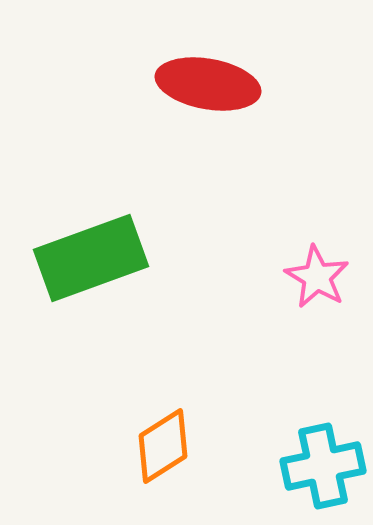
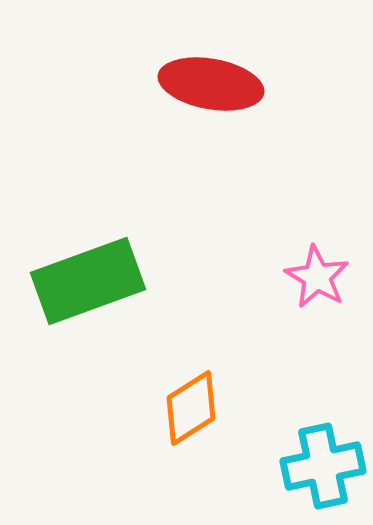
red ellipse: moved 3 px right
green rectangle: moved 3 px left, 23 px down
orange diamond: moved 28 px right, 38 px up
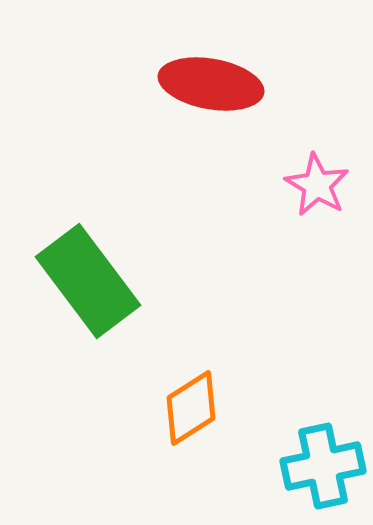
pink star: moved 92 px up
green rectangle: rotated 73 degrees clockwise
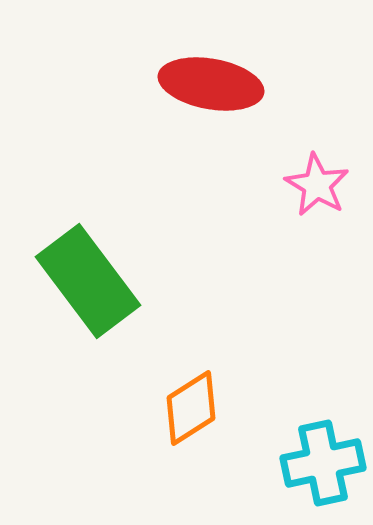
cyan cross: moved 3 px up
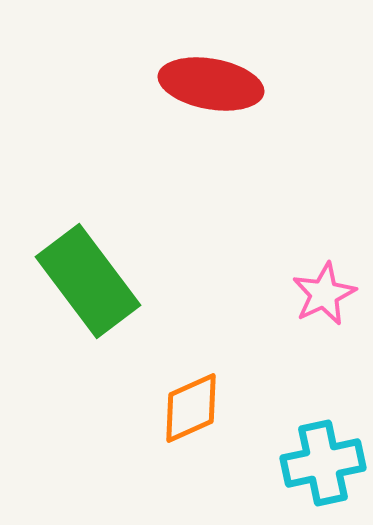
pink star: moved 7 px right, 109 px down; rotated 16 degrees clockwise
orange diamond: rotated 8 degrees clockwise
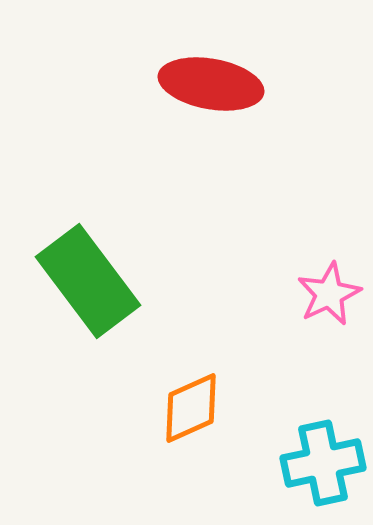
pink star: moved 5 px right
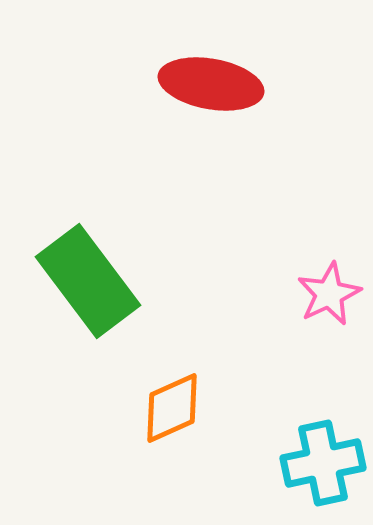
orange diamond: moved 19 px left
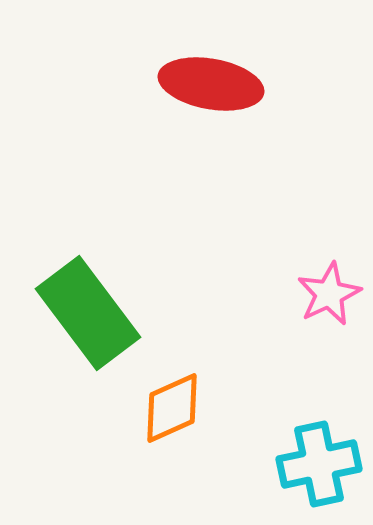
green rectangle: moved 32 px down
cyan cross: moved 4 px left, 1 px down
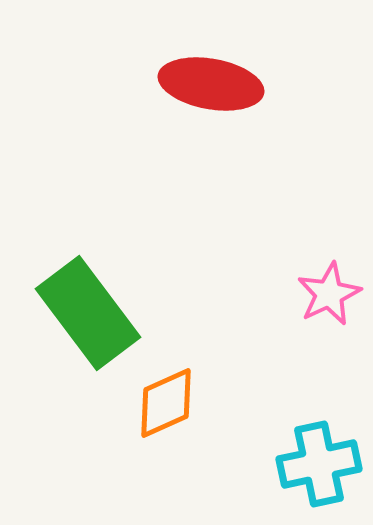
orange diamond: moved 6 px left, 5 px up
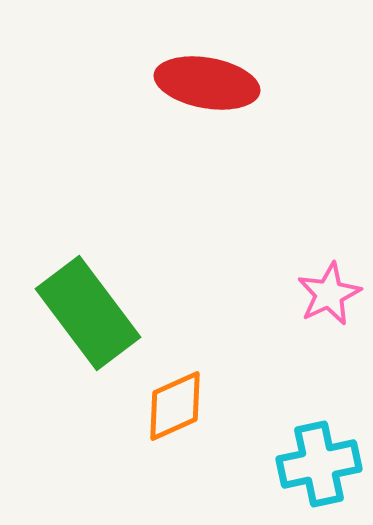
red ellipse: moved 4 px left, 1 px up
orange diamond: moved 9 px right, 3 px down
